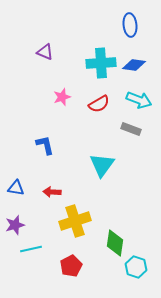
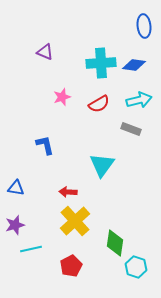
blue ellipse: moved 14 px right, 1 px down
cyan arrow: rotated 35 degrees counterclockwise
red arrow: moved 16 px right
yellow cross: rotated 24 degrees counterclockwise
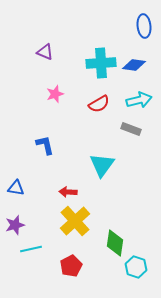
pink star: moved 7 px left, 3 px up
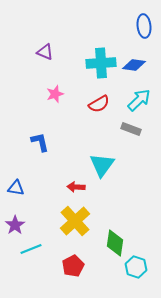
cyan arrow: rotated 30 degrees counterclockwise
blue L-shape: moved 5 px left, 3 px up
red arrow: moved 8 px right, 5 px up
purple star: rotated 18 degrees counterclockwise
cyan line: rotated 10 degrees counterclockwise
red pentagon: moved 2 px right
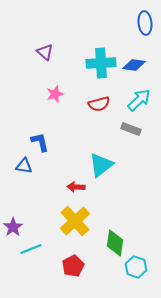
blue ellipse: moved 1 px right, 3 px up
purple triangle: rotated 18 degrees clockwise
red semicircle: rotated 15 degrees clockwise
cyan triangle: moved 1 px left; rotated 16 degrees clockwise
blue triangle: moved 8 px right, 22 px up
purple star: moved 2 px left, 2 px down
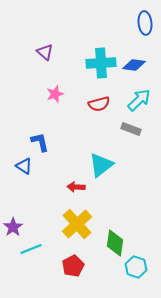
blue triangle: rotated 24 degrees clockwise
yellow cross: moved 2 px right, 3 px down
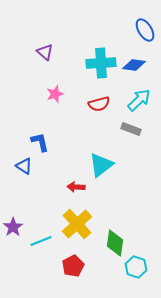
blue ellipse: moved 7 px down; rotated 25 degrees counterclockwise
cyan line: moved 10 px right, 8 px up
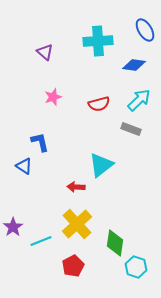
cyan cross: moved 3 px left, 22 px up
pink star: moved 2 px left, 3 px down
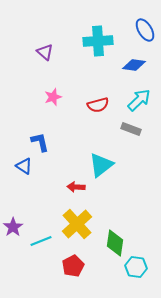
red semicircle: moved 1 px left, 1 px down
cyan hexagon: rotated 10 degrees counterclockwise
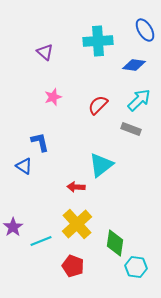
red semicircle: rotated 150 degrees clockwise
red pentagon: rotated 25 degrees counterclockwise
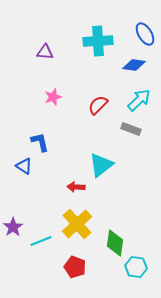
blue ellipse: moved 4 px down
purple triangle: rotated 36 degrees counterclockwise
red pentagon: moved 2 px right, 1 px down
